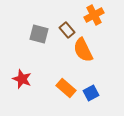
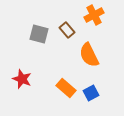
orange semicircle: moved 6 px right, 5 px down
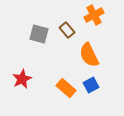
red star: rotated 24 degrees clockwise
blue square: moved 8 px up
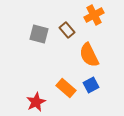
red star: moved 14 px right, 23 px down
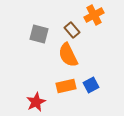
brown rectangle: moved 5 px right
orange semicircle: moved 21 px left
orange rectangle: moved 2 px up; rotated 54 degrees counterclockwise
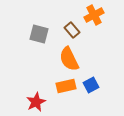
orange semicircle: moved 1 px right, 4 px down
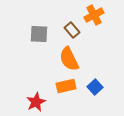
gray square: rotated 12 degrees counterclockwise
blue square: moved 4 px right, 2 px down; rotated 14 degrees counterclockwise
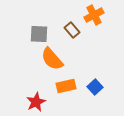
orange semicircle: moved 17 px left; rotated 15 degrees counterclockwise
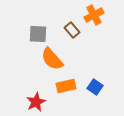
gray square: moved 1 px left
blue square: rotated 14 degrees counterclockwise
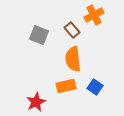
gray square: moved 1 px right, 1 px down; rotated 18 degrees clockwise
orange semicircle: moved 21 px right; rotated 35 degrees clockwise
